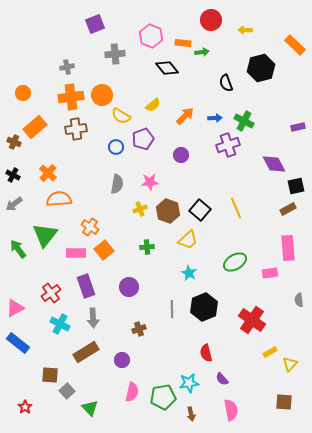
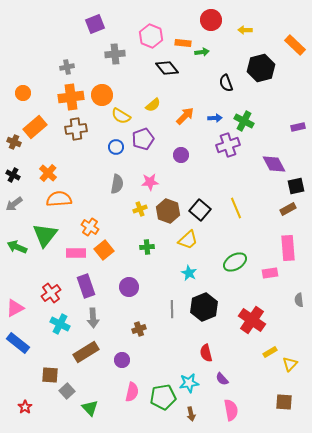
green arrow at (18, 249): moved 1 px left, 2 px up; rotated 30 degrees counterclockwise
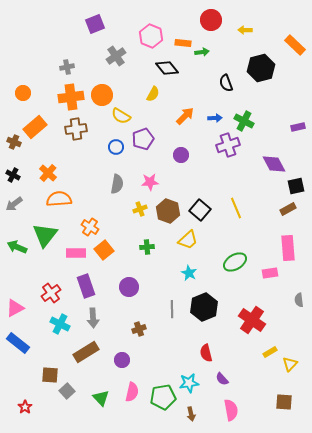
gray cross at (115, 54): moved 1 px right, 2 px down; rotated 30 degrees counterclockwise
yellow semicircle at (153, 105): moved 11 px up; rotated 21 degrees counterclockwise
green triangle at (90, 408): moved 11 px right, 10 px up
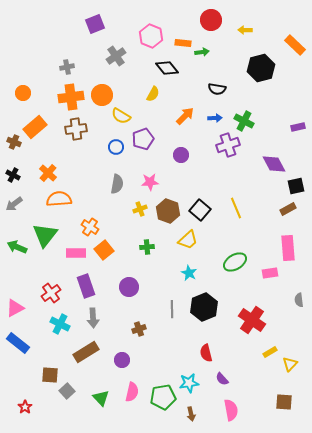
black semicircle at (226, 83): moved 9 px left, 6 px down; rotated 60 degrees counterclockwise
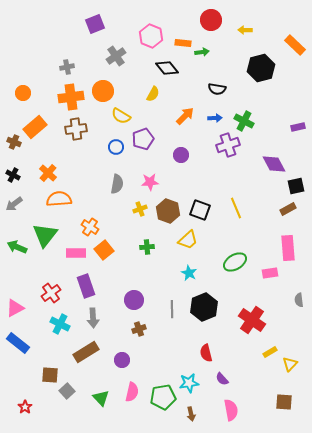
orange circle at (102, 95): moved 1 px right, 4 px up
black square at (200, 210): rotated 20 degrees counterclockwise
purple circle at (129, 287): moved 5 px right, 13 px down
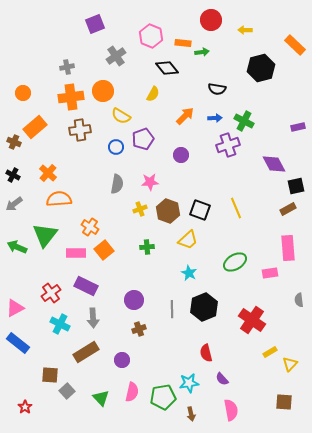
brown cross at (76, 129): moved 4 px right, 1 px down
purple rectangle at (86, 286): rotated 45 degrees counterclockwise
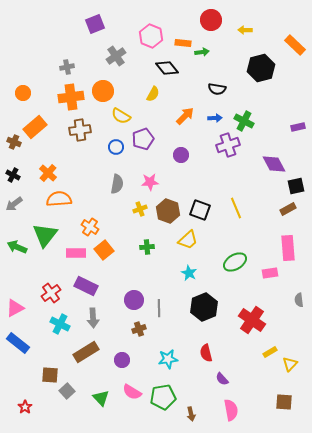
gray line at (172, 309): moved 13 px left, 1 px up
cyan star at (189, 383): moved 21 px left, 24 px up
pink semicircle at (132, 392): rotated 108 degrees clockwise
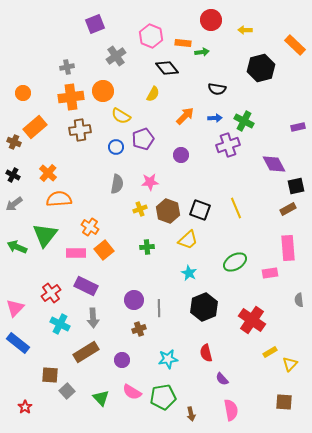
pink triangle at (15, 308): rotated 18 degrees counterclockwise
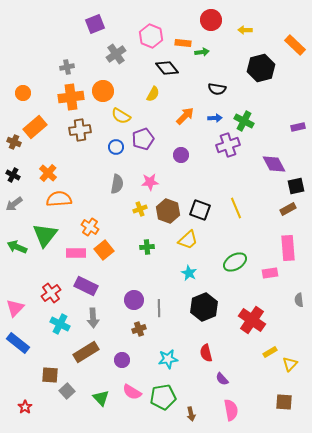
gray cross at (116, 56): moved 2 px up
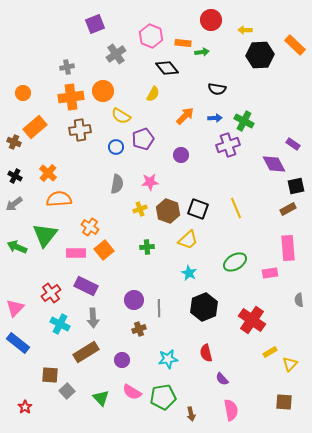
black hexagon at (261, 68): moved 1 px left, 13 px up; rotated 12 degrees clockwise
purple rectangle at (298, 127): moved 5 px left, 17 px down; rotated 48 degrees clockwise
black cross at (13, 175): moved 2 px right, 1 px down
black square at (200, 210): moved 2 px left, 1 px up
